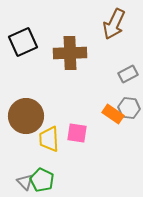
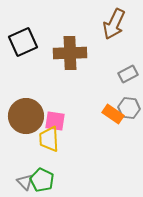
pink square: moved 22 px left, 12 px up
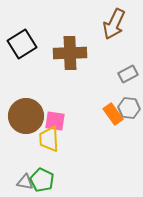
black square: moved 1 px left, 2 px down; rotated 8 degrees counterclockwise
orange rectangle: rotated 20 degrees clockwise
gray triangle: rotated 36 degrees counterclockwise
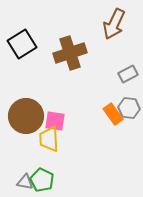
brown cross: rotated 16 degrees counterclockwise
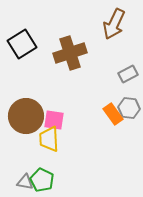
pink square: moved 1 px left, 1 px up
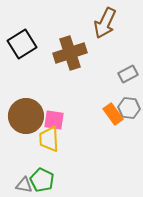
brown arrow: moved 9 px left, 1 px up
gray triangle: moved 1 px left, 3 px down
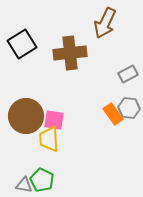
brown cross: rotated 12 degrees clockwise
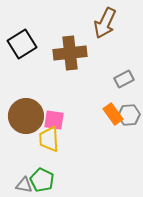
gray rectangle: moved 4 px left, 5 px down
gray hexagon: moved 7 px down; rotated 10 degrees counterclockwise
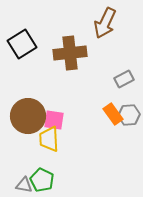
brown circle: moved 2 px right
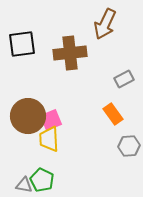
brown arrow: moved 1 px down
black square: rotated 24 degrees clockwise
gray hexagon: moved 31 px down
pink square: moved 3 px left; rotated 30 degrees counterclockwise
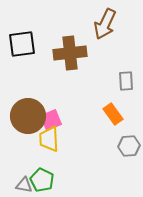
gray rectangle: moved 2 px right, 2 px down; rotated 66 degrees counterclockwise
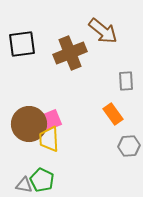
brown arrow: moved 2 px left, 7 px down; rotated 76 degrees counterclockwise
brown cross: rotated 16 degrees counterclockwise
brown circle: moved 1 px right, 8 px down
